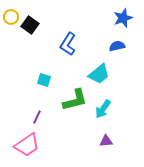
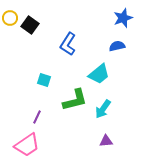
yellow circle: moved 1 px left, 1 px down
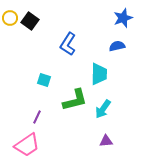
black square: moved 4 px up
cyan trapezoid: rotated 50 degrees counterclockwise
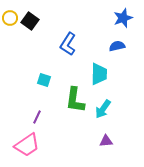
green L-shape: rotated 112 degrees clockwise
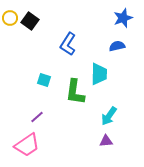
green L-shape: moved 8 px up
cyan arrow: moved 6 px right, 7 px down
purple line: rotated 24 degrees clockwise
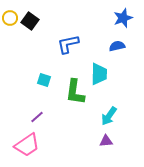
blue L-shape: rotated 45 degrees clockwise
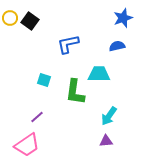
cyan trapezoid: rotated 90 degrees counterclockwise
